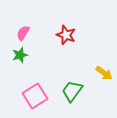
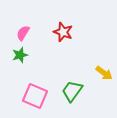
red star: moved 3 px left, 3 px up
pink square: rotated 35 degrees counterclockwise
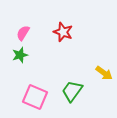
pink square: moved 1 px down
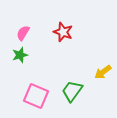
yellow arrow: moved 1 px left, 1 px up; rotated 108 degrees clockwise
pink square: moved 1 px right, 1 px up
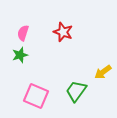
pink semicircle: rotated 14 degrees counterclockwise
green trapezoid: moved 4 px right
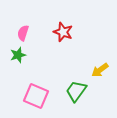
green star: moved 2 px left
yellow arrow: moved 3 px left, 2 px up
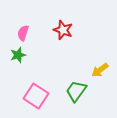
red star: moved 2 px up
pink square: rotated 10 degrees clockwise
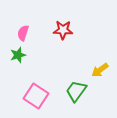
red star: rotated 18 degrees counterclockwise
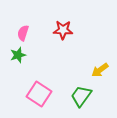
green trapezoid: moved 5 px right, 5 px down
pink square: moved 3 px right, 2 px up
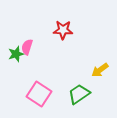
pink semicircle: moved 4 px right, 14 px down
green star: moved 2 px left, 1 px up
green trapezoid: moved 2 px left, 2 px up; rotated 20 degrees clockwise
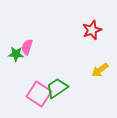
red star: moved 29 px right; rotated 24 degrees counterclockwise
green star: rotated 21 degrees clockwise
green trapezoid: moved 22 px left, 6 px up
